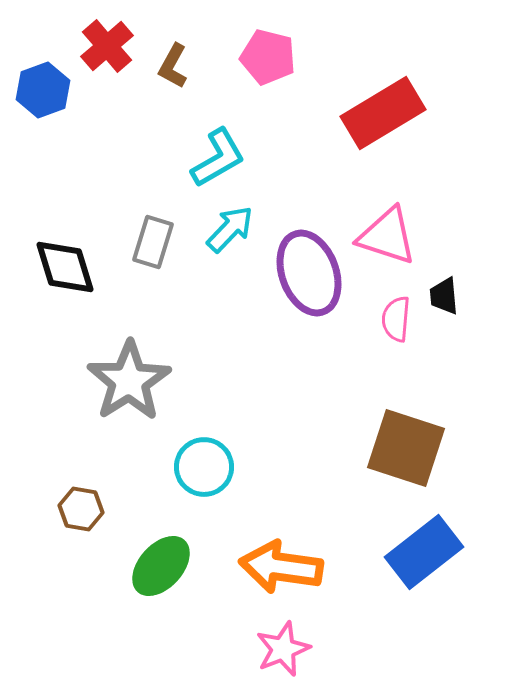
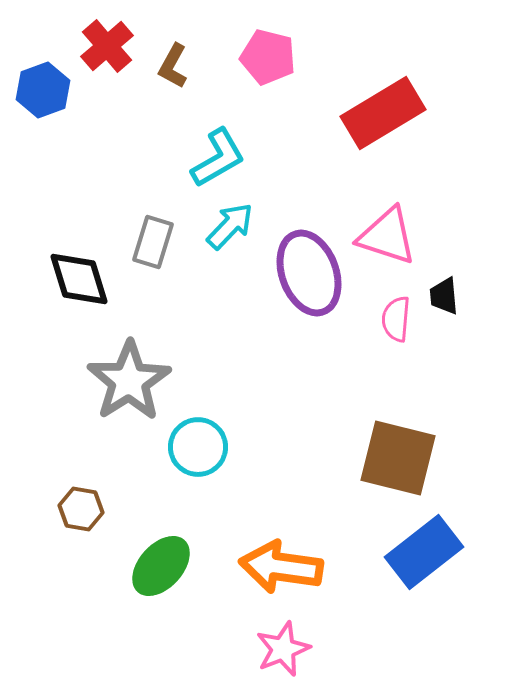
cyan arrow: moved 3 px up
black diamond: moved 14 px right, 12 px down
brown square: moved 8 px left, 10 px down; rotated 4 degrees counterclockwise
cyan circle: moved 6 px left, 20 px up
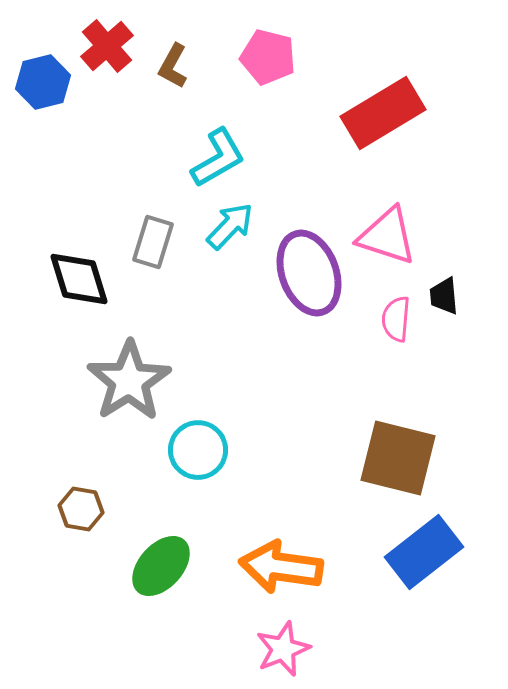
blue hexagon: moved 8 px up; rotated 6 degrees clockwise
cyan circle: moved 3 px down
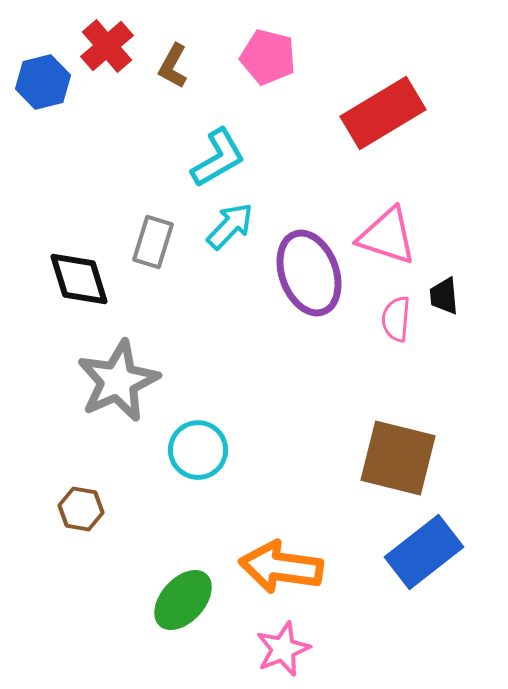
gray star: moved 11 px left; rotated 8 degrees clockwise
green ellipse: moved 22 px right, 34 px down
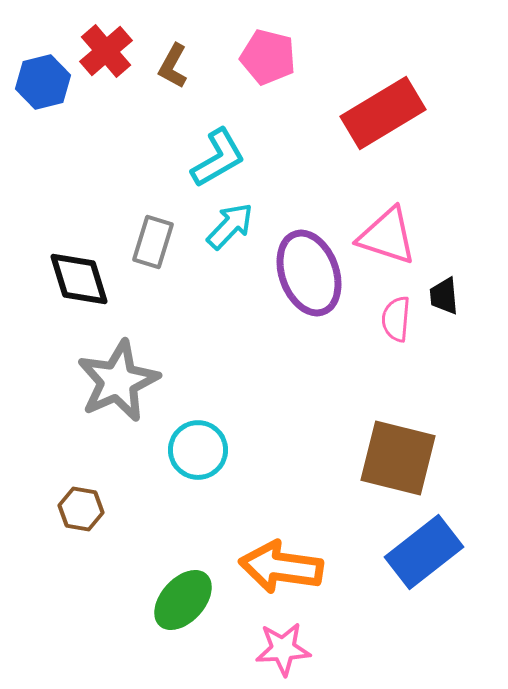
red cross: moved 1 px left, 5 px down
pink star: rotated 18 degrees clockwise
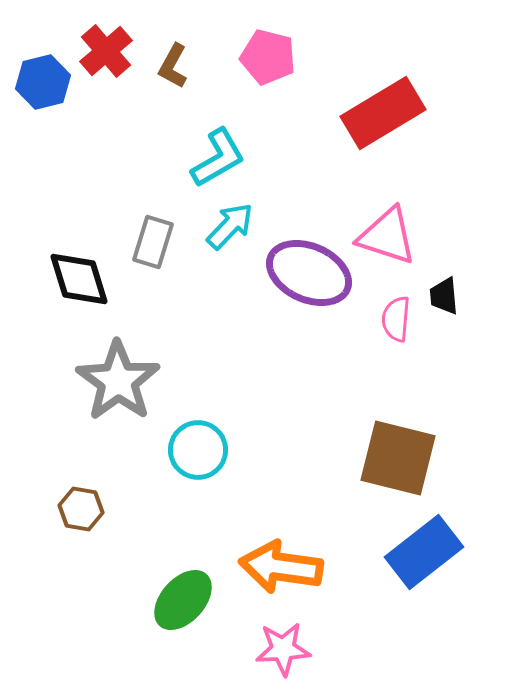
purple ellipse: rotated 46 degrees counterclockwise
gray star: rotated 12 degrees counterclockwise
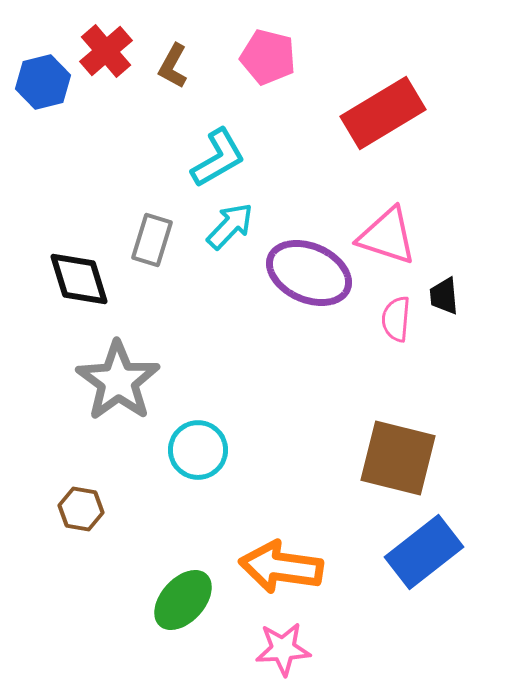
gray rectangle: moved 1 px left, 2 px up
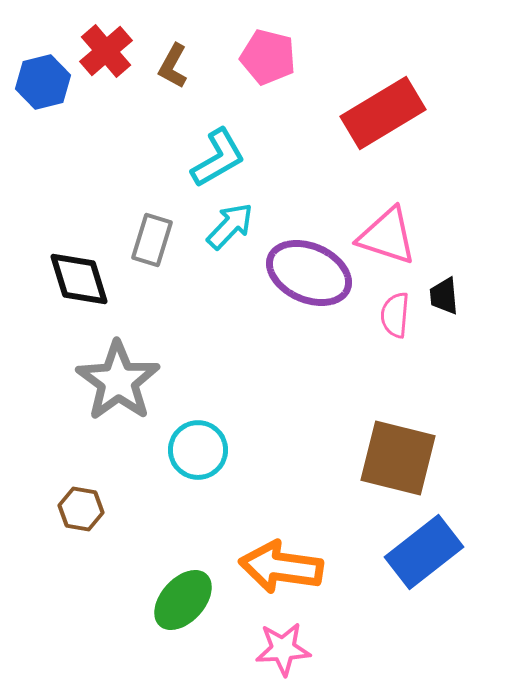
pink semicircle: moved 1 px left, 4 px up
